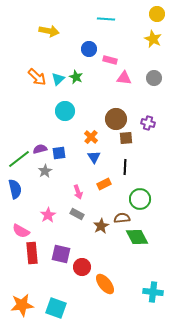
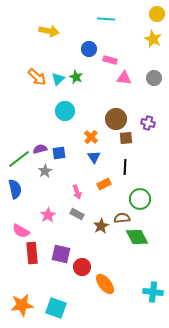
pink arrow: moved 1 px left
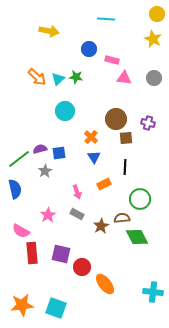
pink rectangle: moved 2 px right
green star: rotated 16 degrees counterclockwise
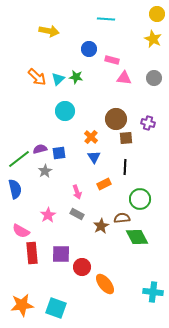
purple square: rotated 12 degrees counterclockwise
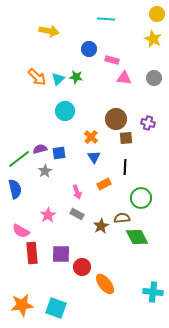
green circle: moved 1 px right, 1 px up
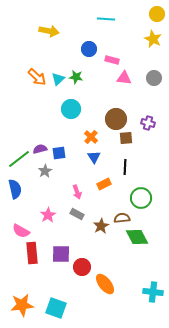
cyan circle: moved 6 px right, 2 px up
